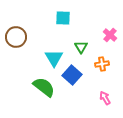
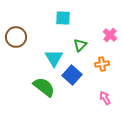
green triangle: moved 1 px left, 2 px up; rotated 16 degrees clockwise
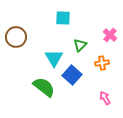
orange cross: moved 1 px up
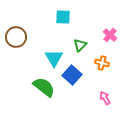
cyan square: moved 1 px up
orange cross: rotated 24 degrees clockwise
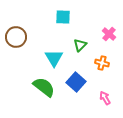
pink cross: moved 1 px left, 1 px up
blue square: moved 4 px right, 7 px down
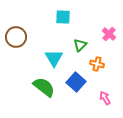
orange cross: moved 5 px left, 1 px down
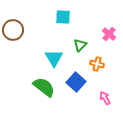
brown circle: moved 3 px left, 7 px up
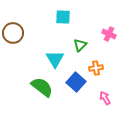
brown circle: moved 3 px down
pink cross: rotated 16 degrees counterclockwise
cyan triangle: moved 1 px right, 1 px down
orange cross: moved 1 px left, 4 px down; rotated 24 degrees counterclockwise
green semicircle: moved 2 px left
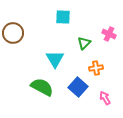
green triangle: moved 4 px right, 2 px up
blue square: moved 2 px right, 5 px down
green semicircle: rotated 10 degrees counterclockwise
